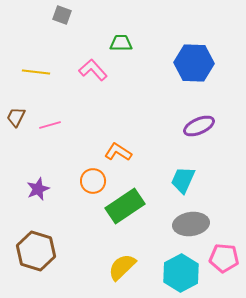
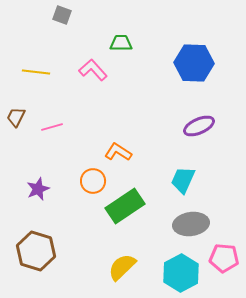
pink line: moved 2 px right, 2 px down
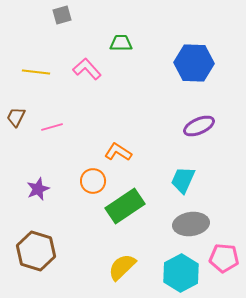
gray square: rotated 36 degrees counterclockwise
pink L-shape: moved 6 px left, 1 px up
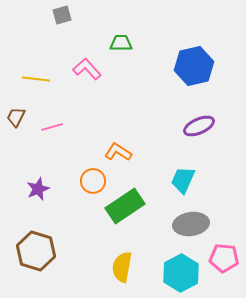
blue hexagon: moved 3 px down; rotated 15 degrees counterclockwise
yellow line: moved 7 px down
yellow semicircle: rotated 36 degrees counterclockwise
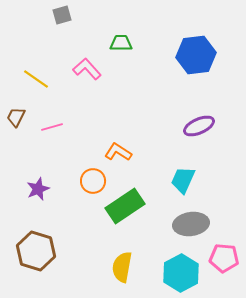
blue hexagon: moved 2 px right, 11 px up; rotated 6 degrees clockwise
yellow line: rotated 28 degrees clockwise
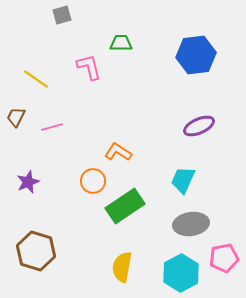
pink L-shape: moved 2 px right, 2 px up; rotated 28 degrees clockwise
purple star: moved 10 px left, 7 px up
pink pentagon: rotated 16 degrees counterclockwise
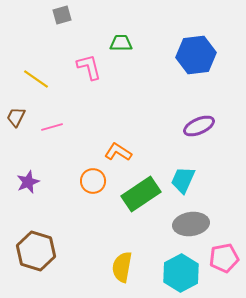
green rectangle: moved 16 px right, 12 px up
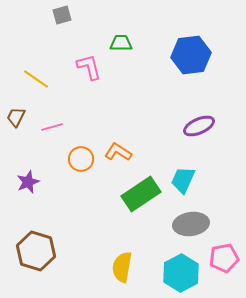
blue hexagon: moved 5 px left
orange circle: moved 12 px left, 22 px up
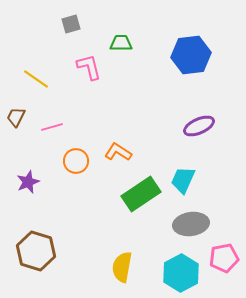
gray square: moved 9 px right, 9 px down
orange circle: moved 5 px left, 2 px down
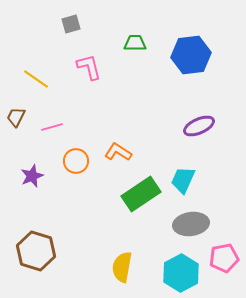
green trapezoid: moved 14 px right
purple star: moved 4 px right, 6 px up
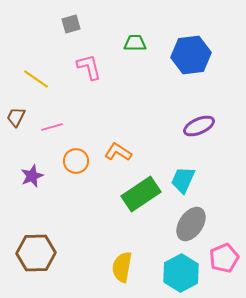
gray ellipse: rotated 48 degrees counterclockwise
brown hexagon: moved 2 px down; rotated 18 degrees counterclockwise
pink pentagon: rotated 12 degrees counterclockwise
